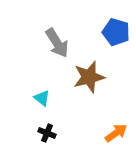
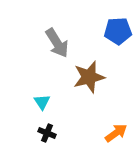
blue pentagon: moved 2 px right, 1 px up; rotated 20 degrees counterclockwise
cyan triangle: moved 4 px down; rotated 18 degrees clockwise
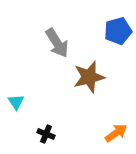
blue pentagon: rotated 12 degrees counterclockwise
cyan triangle: moved 26 px left
black cross: moved 1 px left, 1 px down
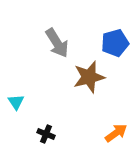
blue pentagon: moved 3 px left, 12 px down
